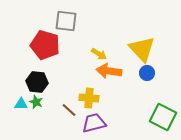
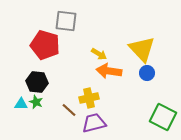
yellow cross: rotated 18 degrees counterclockwise
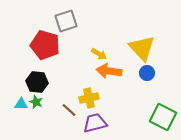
gray square: rotated 25 degrees counterclockwise
yellow triangle: moved 1 px up
purple trapezoid: moved 1 px right
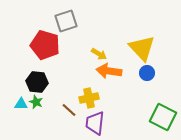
purple trapezoid: rotated 70 degrees counterclockwise
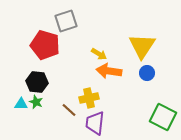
yellow triangle: moved 2 px up; rotated 16 degrees clockwise
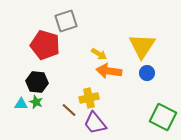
purple trapezoid: rotated 45 degrees counterclockwise
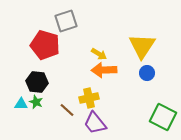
orange arrow: moved 5 px left, 1 px up; rotated 10 degrees counterclockwise
brown line: moved 2 px left
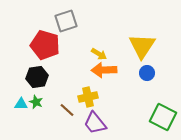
black hexagon: moved 5 px up; rotated 15 degrees counterclockwise
yellow cross: moved 1 px left, 1 px up
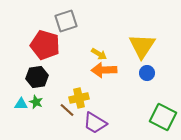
yellow cross: moved 9 px left, 1 px down
purple trapezoid: rotated 20 degrees counterclockwise
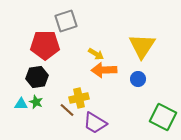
red pentagon: rotated 16 degrees counterclockwise
yellow arrow: moved 3 px left
blue circle: moved 9 px left, 6 px down
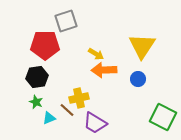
cyan triangle: moved 28 px right, 14 px down; rotated 24 degrees counterclockwise
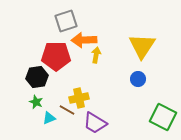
red pentagon: moved 11 px right, 11 px down
yellow arrow: moved 1 px down; rotated 112 degrees counterclockwise
orange arrow: moved 20 px left, 30 px up
brown line: rotated 14 degrees counterclockwise
